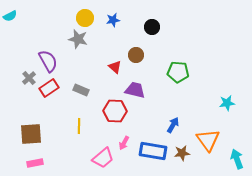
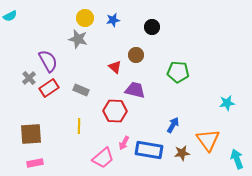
blue rectangle: moved 4 px left, 1 px up
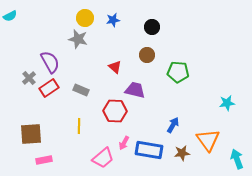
brown circle: moved 11 px right
purple semicircle: moved 2 px right, 1 px down
pink rectangle: moved 9 px right, 3 px up
